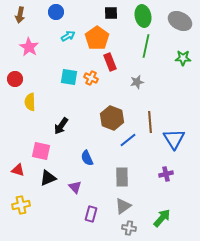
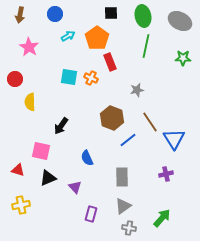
blue circle: moved 1 px left, 2 px down
gray star: moved 8 px down
brown line: rotated 30 degrees counterclockwise
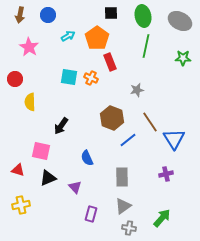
blue circle: moved 7 px left, 1 px down
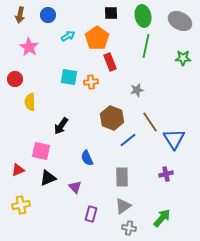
orange cross: moved 4 px down; rotated 32 degrees counterclockwise
red triangle: rotated 40 degrees counterclockwise
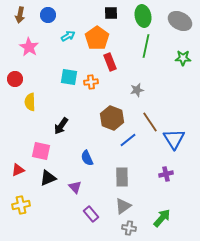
purple rectangle: rotated 56 degrees counterclockwise
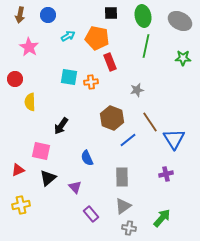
orange pentagon: rotated 25 degrees counterclockwise
black triangle: rotated 18 degrees counterclockwise
